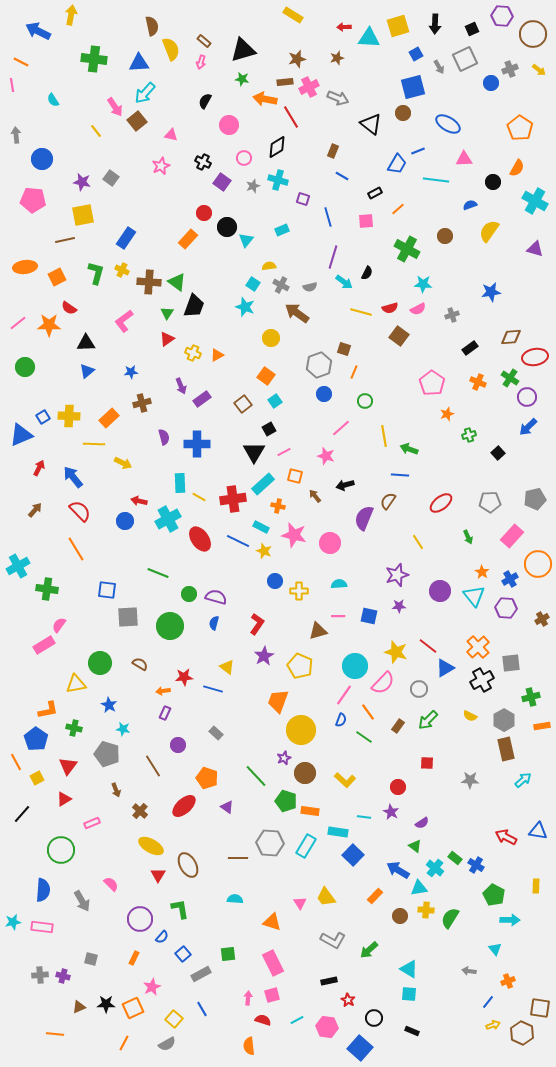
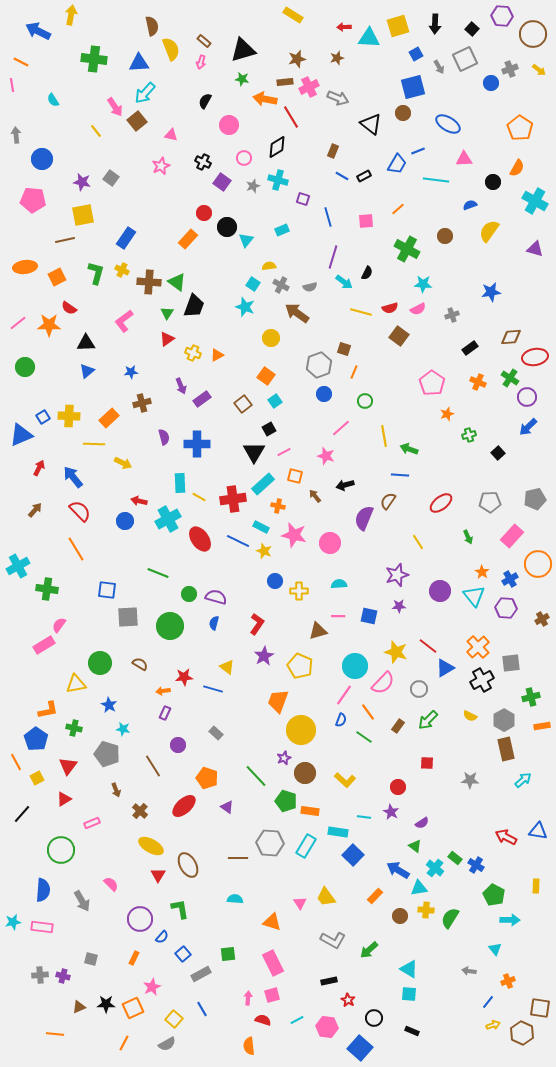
black square at (472, 29): rotated 24 degrees counterclockwise
black rectangle at (375, 193): moved 11 px left, 17 px up
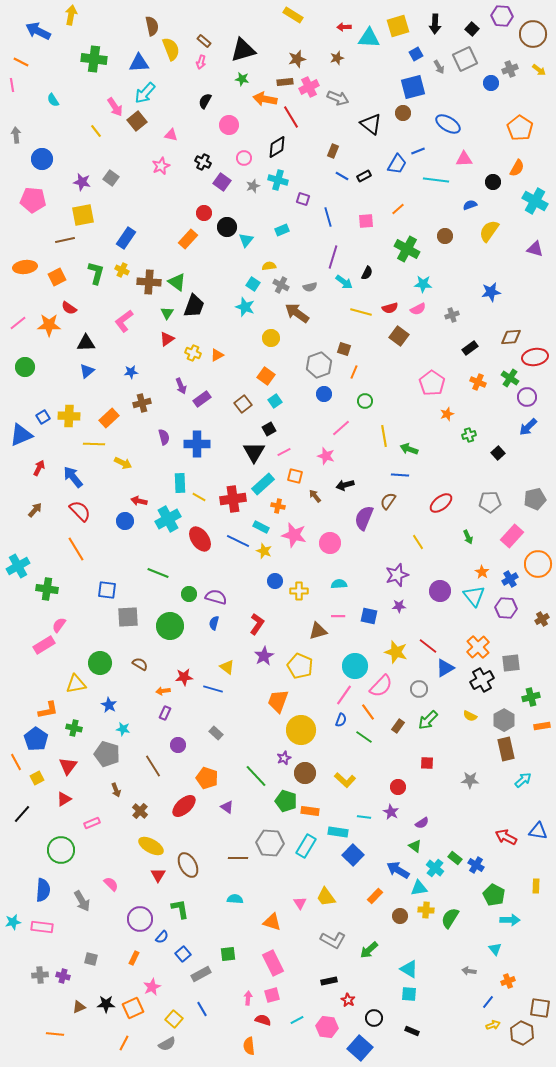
pink semicircle at (383, 683): moved 2 px left, 3 px down
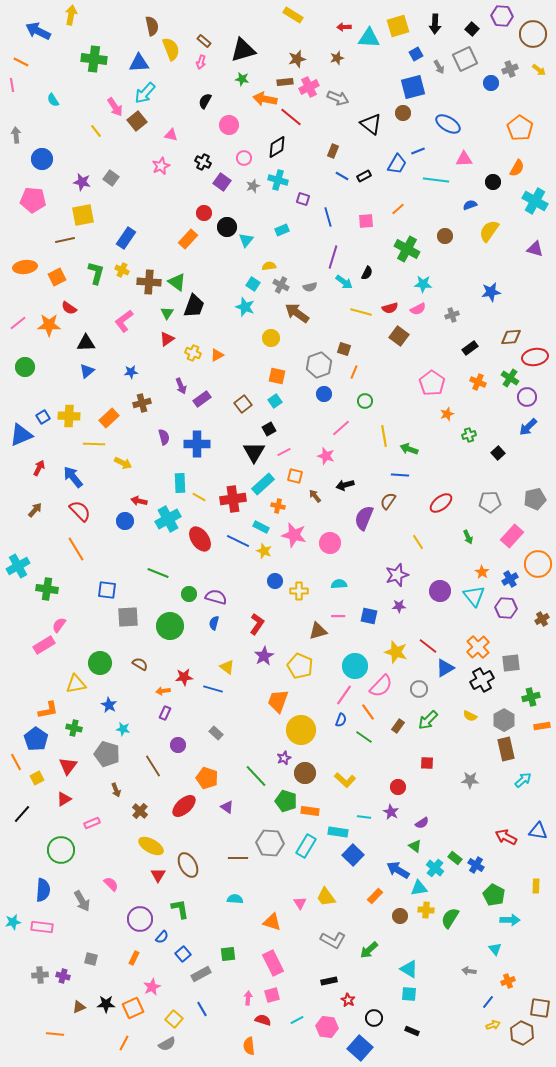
red line at (291, 117): rotated 20 degrees counterclockwise
orange square at (266, 376): moved 11 px right; rotated 24 degrees counterclockwise
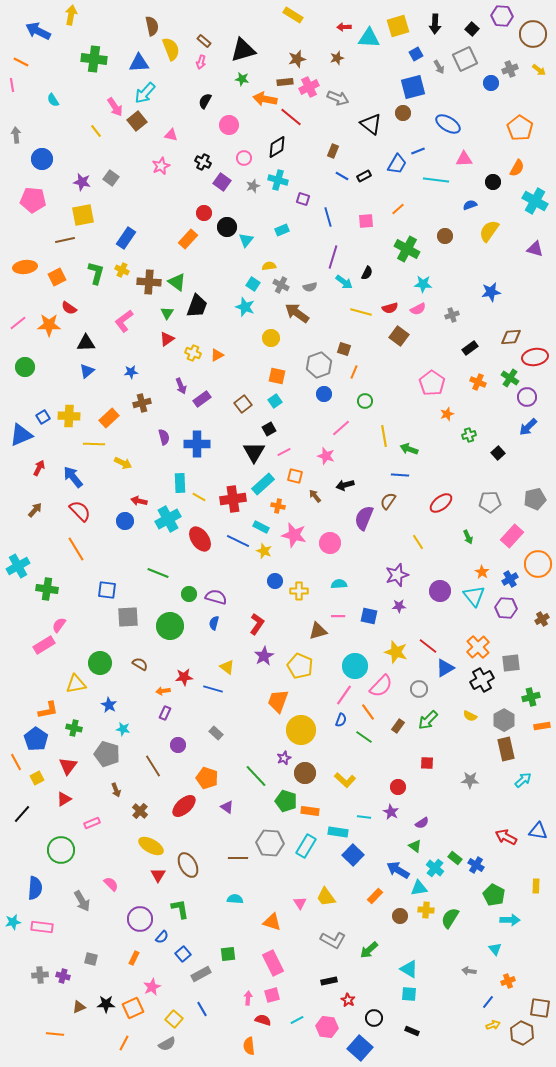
black trapezoid at (194, 306): moved 3 px right
blue semicircle at (43, 890): moved 8 px left, 2 px up
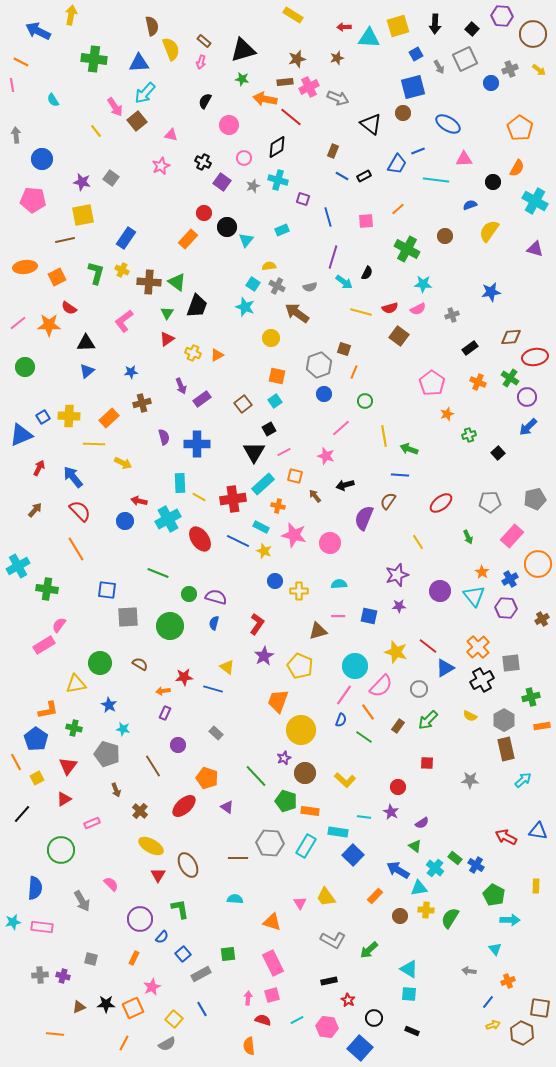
gray cross at (281, 285): moved 4 px left, 1 px down
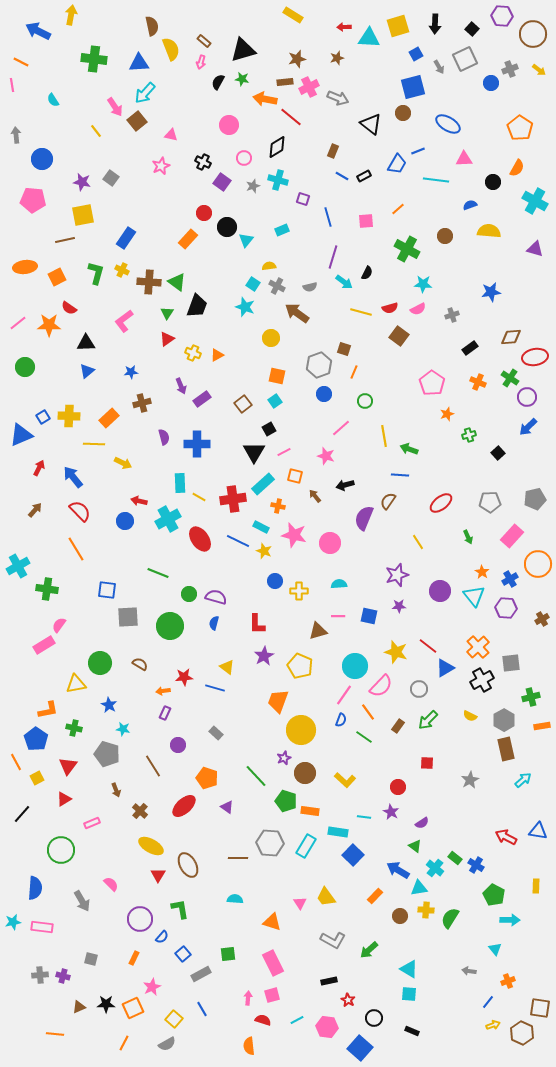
black semicircle at (205, 101): moved 13 px right, 19 px up
yellow semicircle at (489, 231): rotated 60 degrees clockwise
red L-shape at (257, 624): rotated 145 degrees clockwise
blue line at (213, 689): moved 2 px right, 1 px up
gray star at (470, 780): rotated 30 degrees counterclockwise
